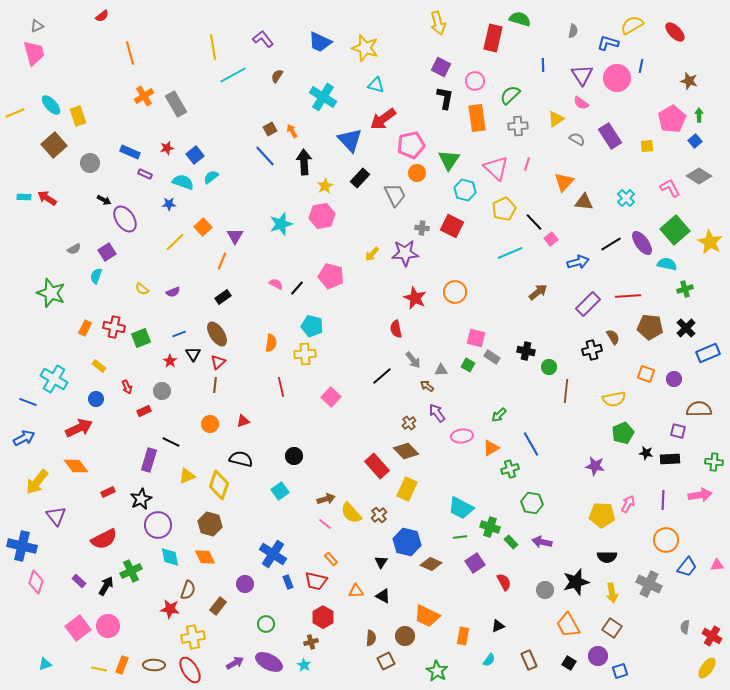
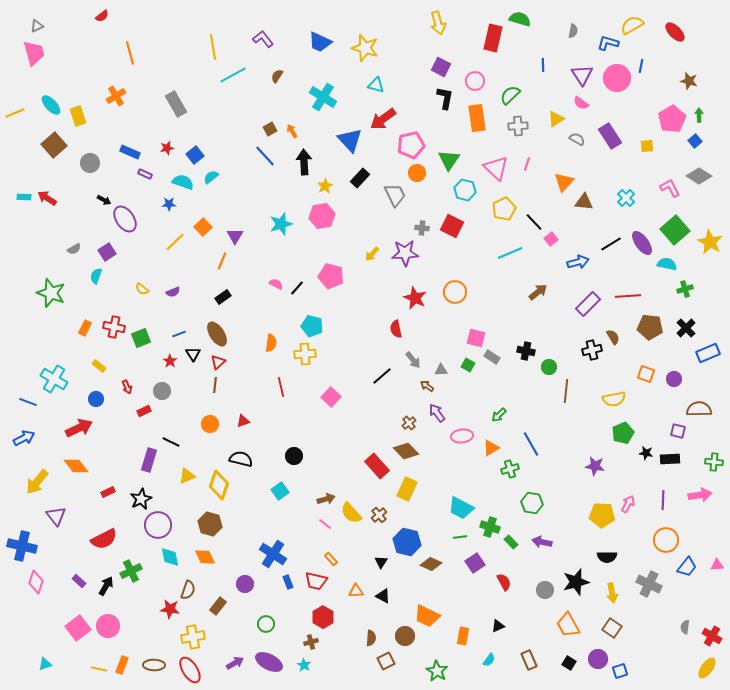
orange cross at (144, 96): moved 28 px left
purple circle at (598, 656): moved 3 px down
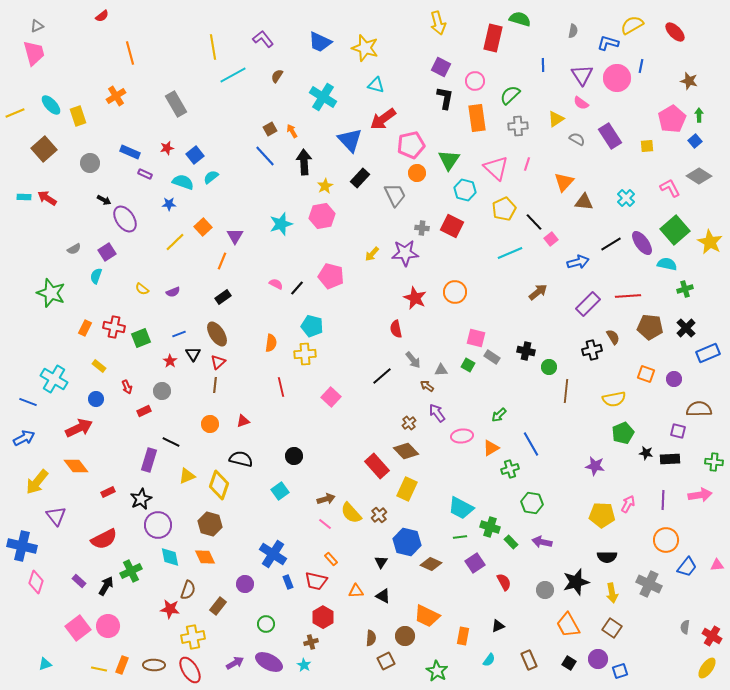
brown square at (54, 145): moved 10 px left, 4 px down
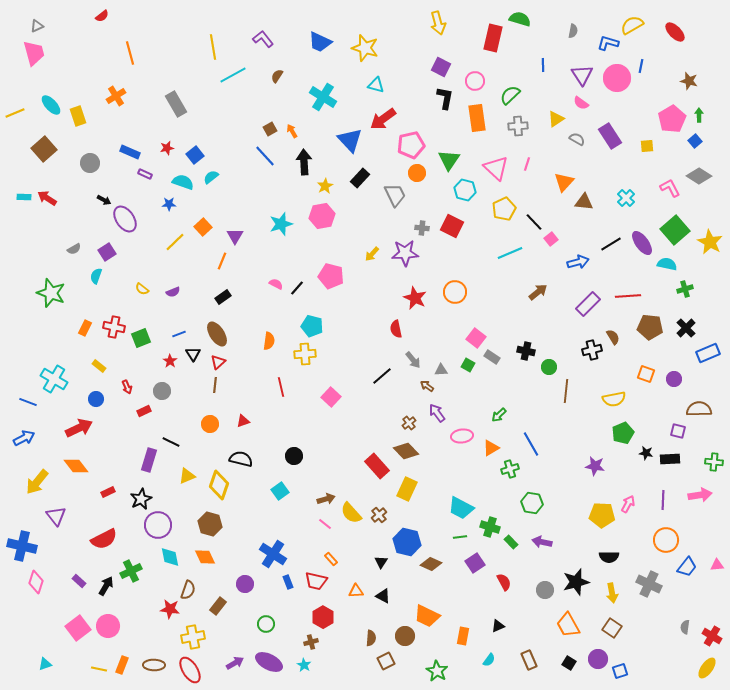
pink square at (476, 338): rotated 24 degrees clockwise
orange semicircle at (271, 343): moved 2 px left, 2 px up
black semicircle at (607, 557): moved 2 px right
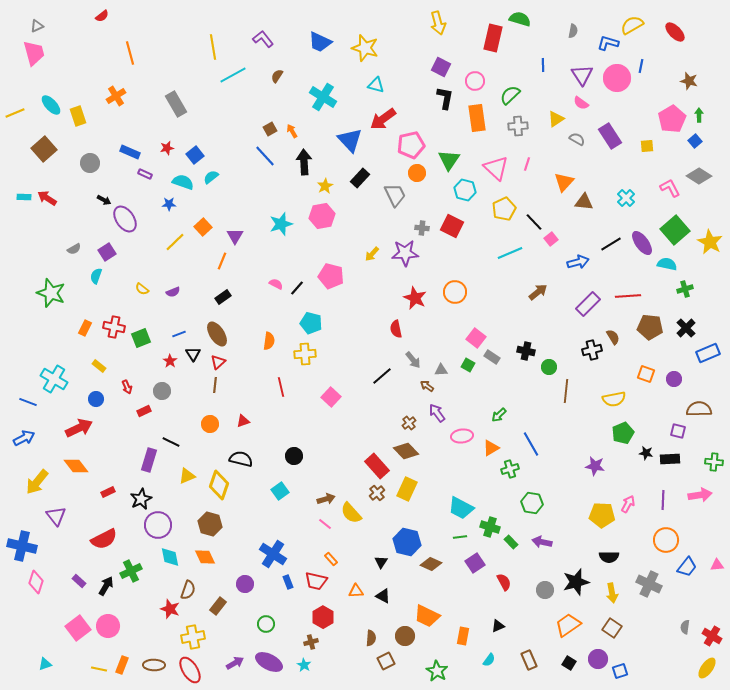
cyan pentagon at (312, 326): moved 1 px left, 3 px up
brown cross at (379, 515): moved 2 px left, 22 px up
red star at (170, 609): rotated 12 degrees clockwise
orange trapezoid at (568, 625): rotated 84 degrees clockwise
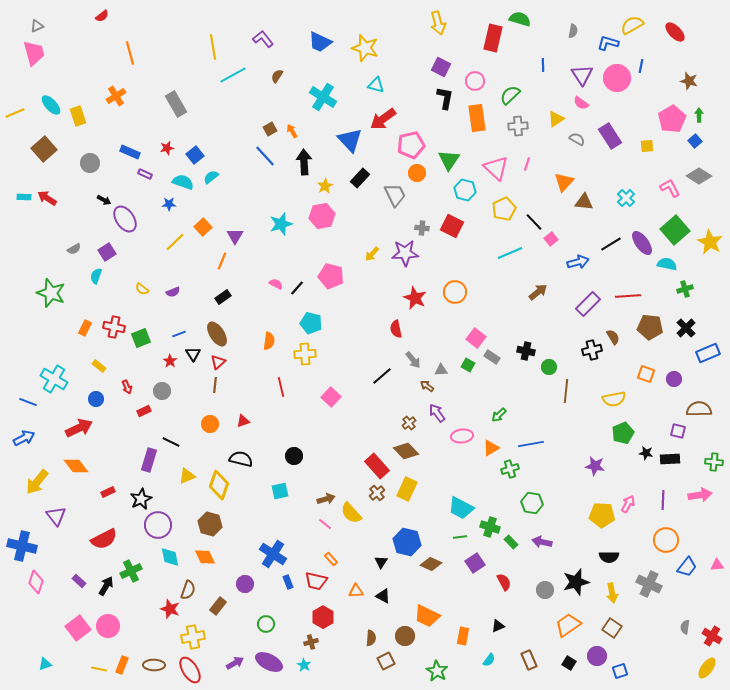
blue line at (531, 444): rotated 70 degrees counterclockwise
cyan square at (280, 491): rotated 24 degrees clockwise
purple circle at (598, 659): moved 1 px left, 3 px up
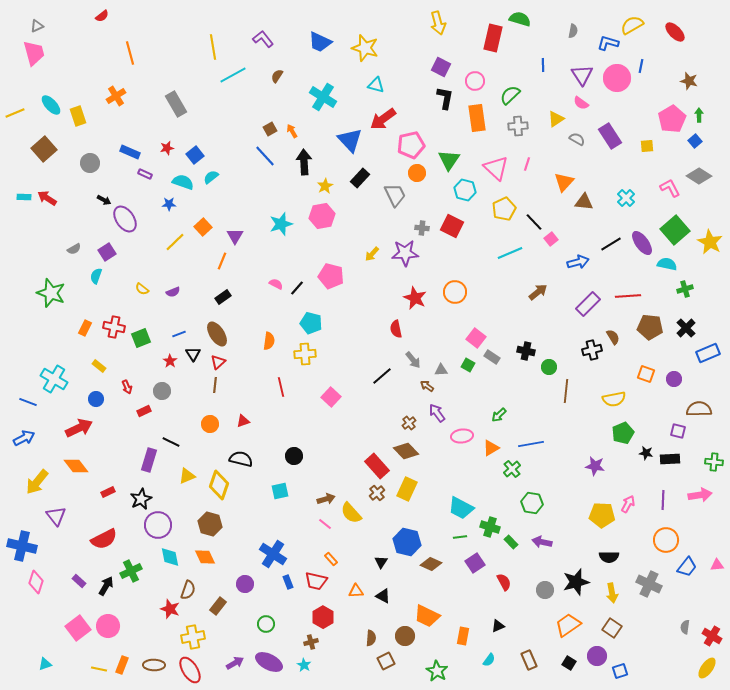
green cross at (510, 469): moved 2 px right; rotated 24 degrees counterclockwise
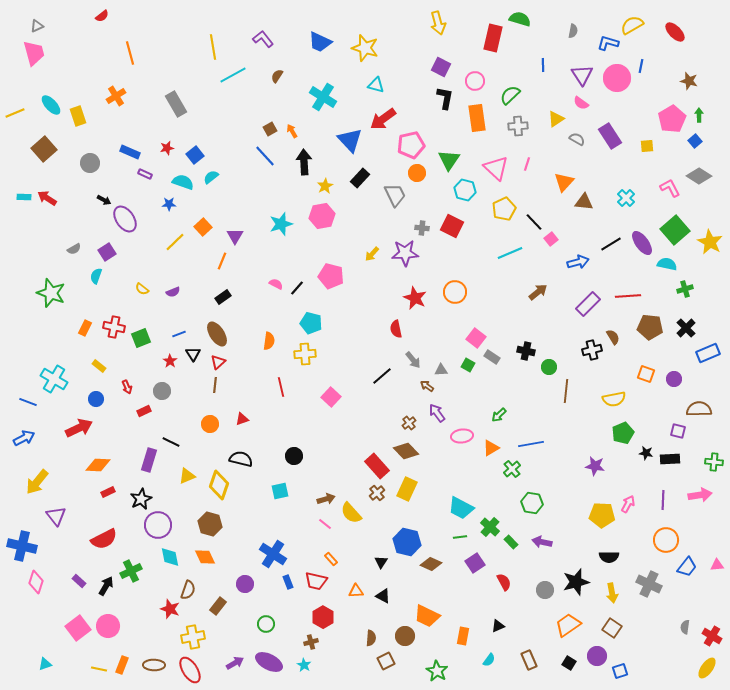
red triangle at (243, 421): moved 1 px left, 2 px up
orange diamond at (76, 466): moved 22 px right, 1 px up; rotated 50 degrees counterclockwise
green cross at (490, 527): rotated 24 degrees clockwise
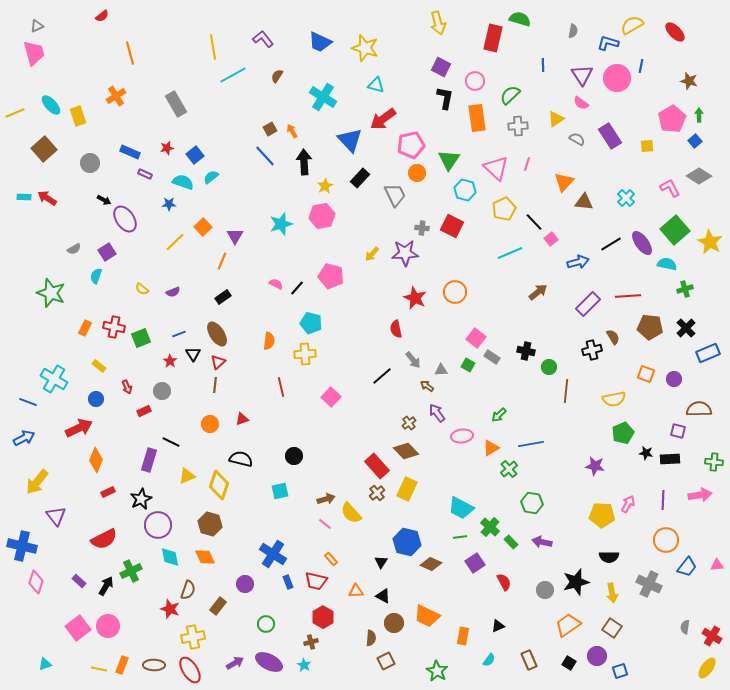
orange diamond at (98, 465): moved 2 px left, 5 px up; rotated 70 degrees counterclockwise
green cross at (512, 469): moved 3 px left
brown circle at (405, 636): moved 11 px left, 13 px up
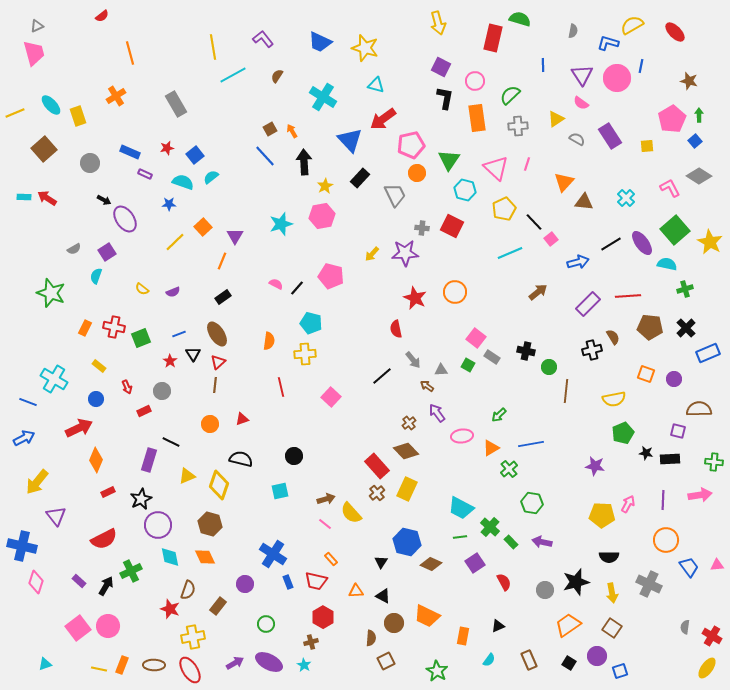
blue trapezoid at (687, 567): moved 2 px right; rotated 75 degrees counterclockwise
